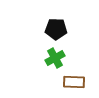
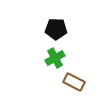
brown rectangle: rotated 25 degrees clockwise
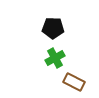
black pentagon: moved 3 px left, 1 px up
